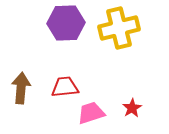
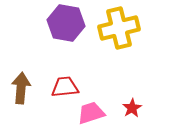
purple hexagon: rotated 12 degrees clockwise
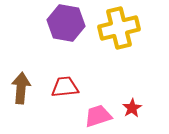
pink trapezoid: moved 7 px right, 3 px down
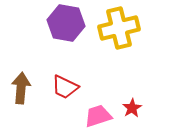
red trapezoid: rotated 148 degrees counterclockwise
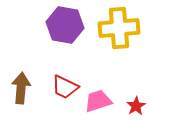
purple hexagon: moved 1 px left, 2 px down
yellow cross: rotated 9 degrees clockwise
red star: moved 4 px right, 2 px up
pink trapezoid: moved 15 px up
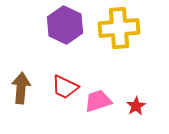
purple hexagon: rotated 15 degrees clockwise
